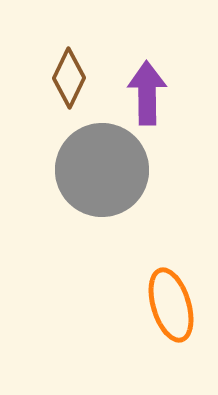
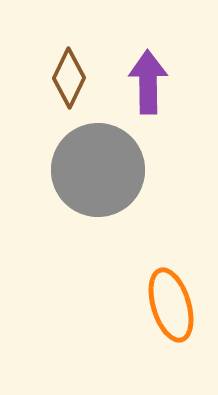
purple arrow: moved 1 px right, 11 px up
gray circle: moved 4 px left
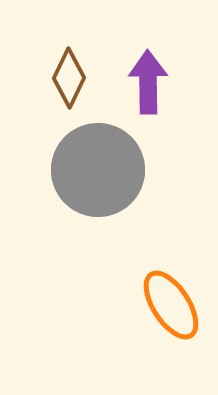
orange ellipse: rotated 16 degrees counterclockwise
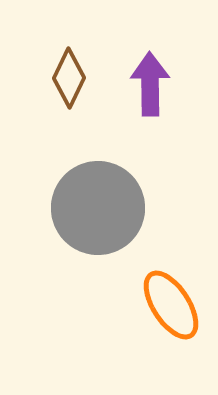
purple arrow: moved 2 px right, 2 px down
gray circle: moved 38 px down
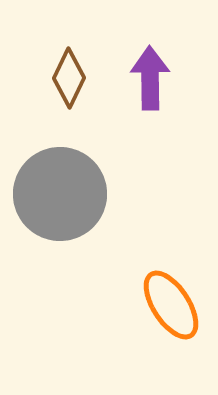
purple arrow: moved 6 px up
gray circle: moved 38 px left, 14 px up
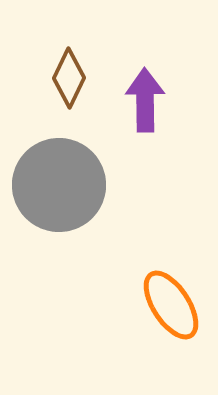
purple arrow: moved 5 px left, 22 px down
gray circle: moved 1 px left, 9 px up
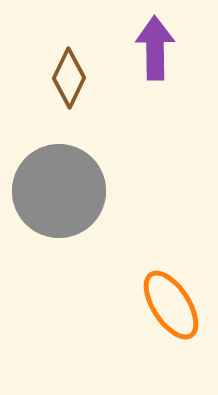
purple arrow: moved 10 px right, 52 px up
gray circle: moved 6 px down
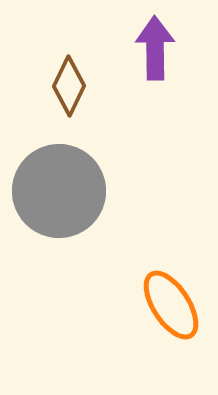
brown diamond: moved 8 px down
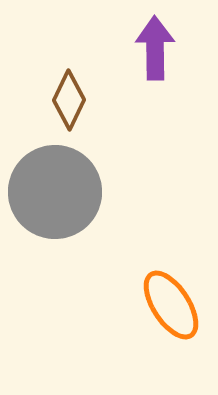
brown diamond: moved 14 px down
gray circle: moved 4 px left, 1 px down
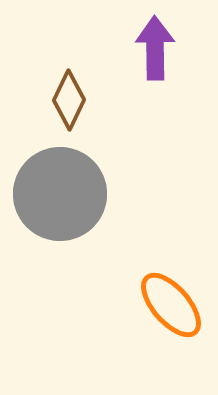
gray circle: moved 5 px right, 2 px down
orange ellipse: rotated 8 degrees counterclockwise
